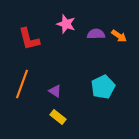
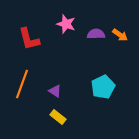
orange arrow: moved 1 px right, 1 px up
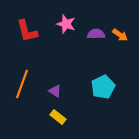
red L-shape: moved 2 px left, 8 px up
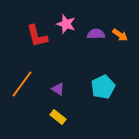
red L-shape: moved 10 px right, 5 px down
orange line: rotated 16 degrees clockwise
purple triangle: moved 3 px right, 2 px up
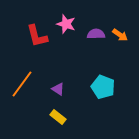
cyan pentagon: rotated 25 degrees counterclockwise
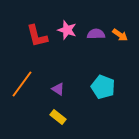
pink star: moved 1 px right, 6 px down
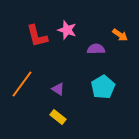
purple semicircle: moved 15 px down
cyan pentagon: rotated 20 degrees clockwise
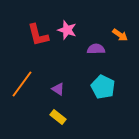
red L-shape: moved 1 px right, 1 px up
cyan pentagon: rotated 15 degrees counterclockwise
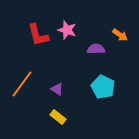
purple triangle: moved 1 px left
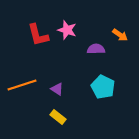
orange line: moved 1 px down; rotated 36 degrees clockwise
